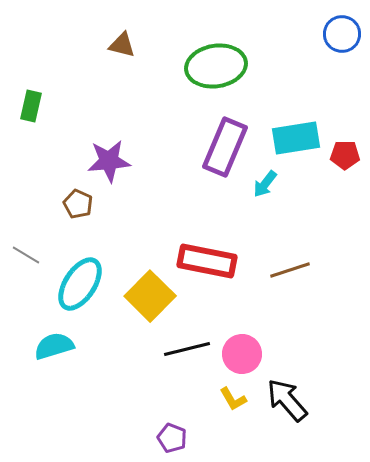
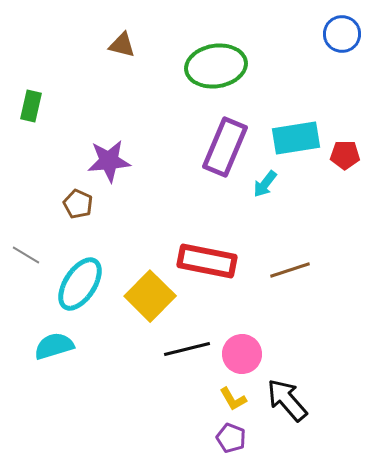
purple pentagon: moved 59 px right
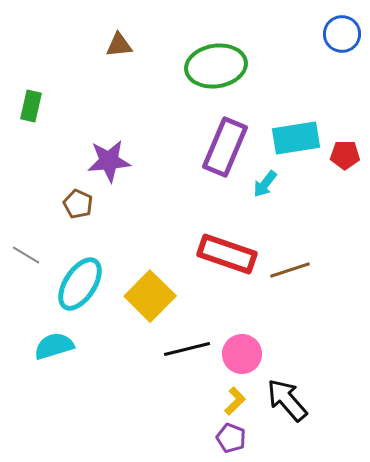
brown triangle: moved 3 px left; rotated 20 degrees counterclockwise
red rectangle: moved 20 px right, 7 px up; rotated 8 degrees clockwise
yellow L-shape: moved 2 px right, 2 px down; rotated 104 degrees counterclockwise
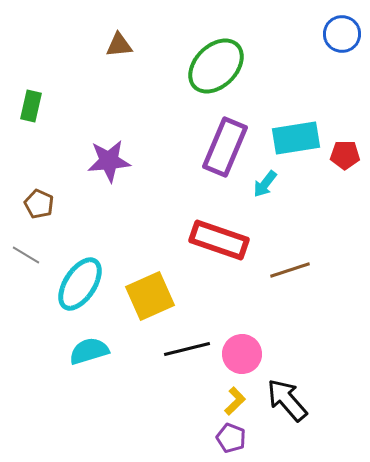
green ellipse: rotated 36 degrees counterclockwise
brown pentagon: moved 39 px left
red rectangle: moved 8 px left, 14 px up
yellow square: rotated 21 degrees clockwise
cyan semicircle: moved 35 px right, 5 px down
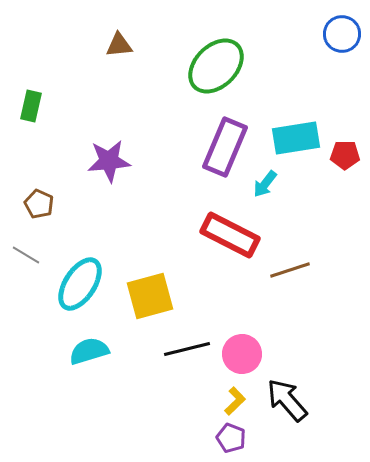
red rectangle: moved 11 px right, 5 px up; rotated 8 degrees clockwise
yellow square: rotated 9 degrees clockwise
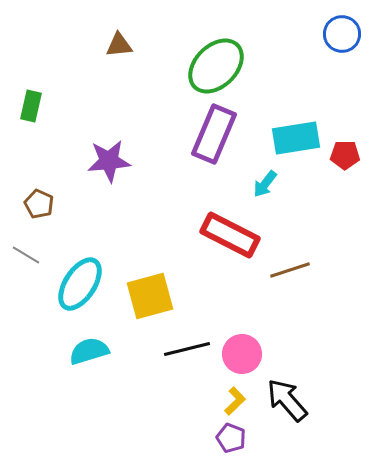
purple rectangle: moved 11 px left, 13 px up
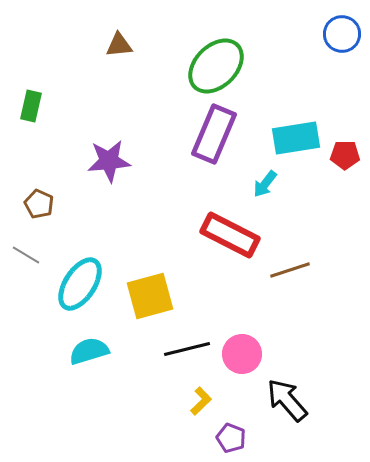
yellow L-shape: moved 34 px left
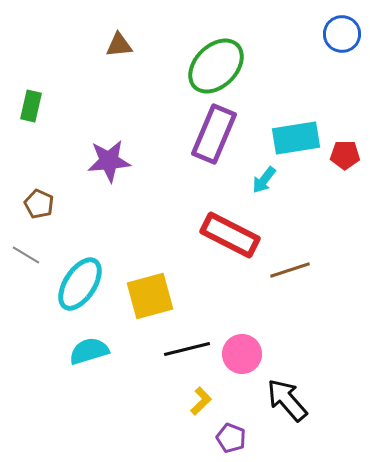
cyan arrow: moved 1 px left, 4 px up
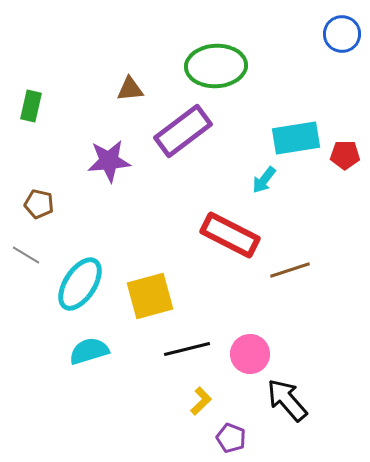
brown triangle: moved 11 px right, 44 px down
green ellipse: rotated 42 degrees clockwise
purple rectangle: moved 31 px left, 3 px up; rotated 30 degrees clockwise
brown pentagon: rotated 12 degrees counterclockwise
pink circle: moved 8 px right
